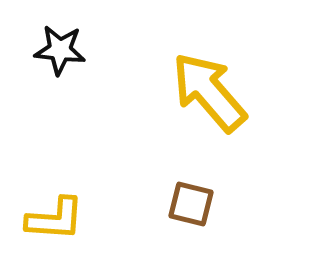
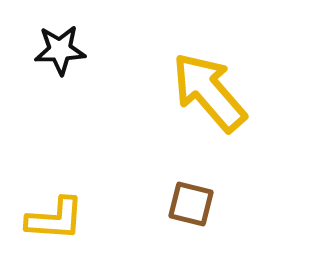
black star: rotated 9 degrees counterclockwise
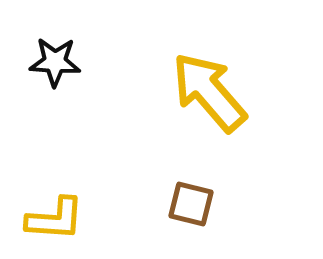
black star: moved 5 px left, 12 px down; rotated 6 degrees clockwise
